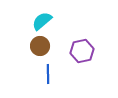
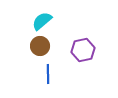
purple hexagon: moved 1 px right, 1 px up
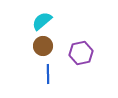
brown circle: moved 3 px right
purple hexagon: moved 2 px left, 3 px down
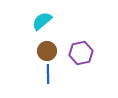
brown circle: moved 4 px right, 5 px down
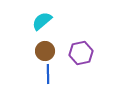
brown circle: moved 2 px left
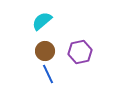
purple hexagon: moved 1 px left, 1 px up
blue line: rotated 24 degrees counterclockwise
